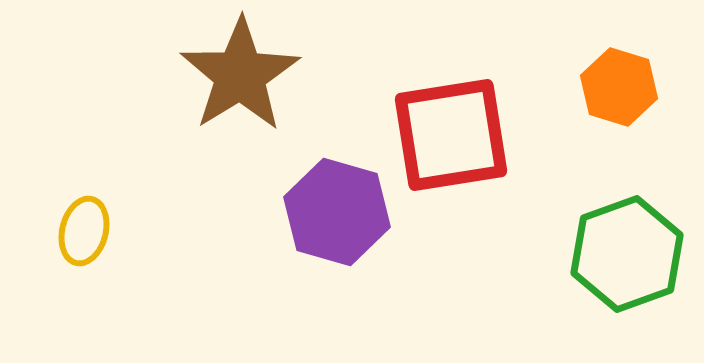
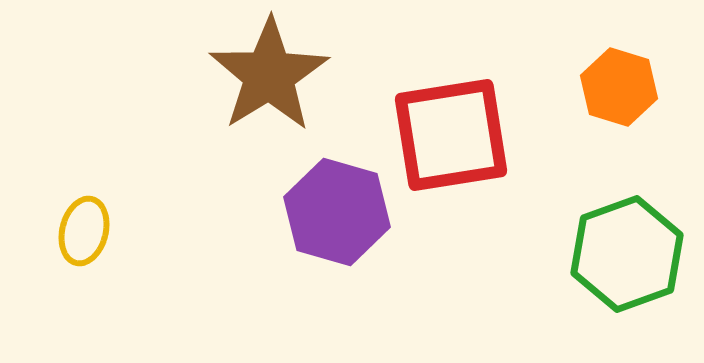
brown star: moved 29 px right
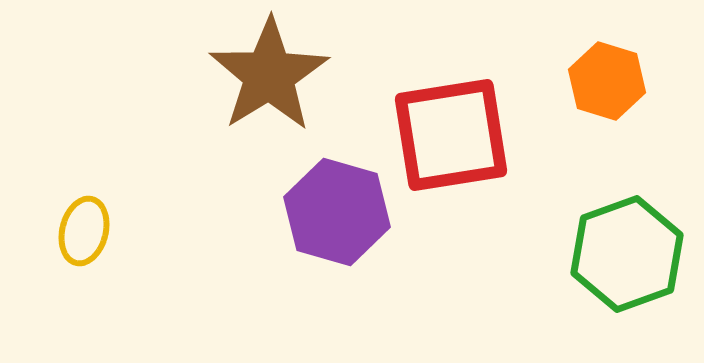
orange hexagon: moved 12 px left, 6 px up
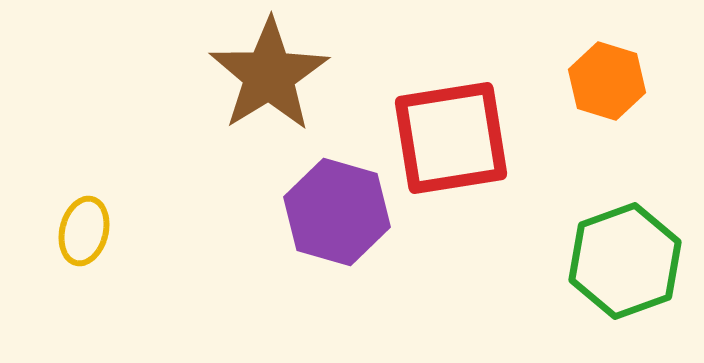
red square: moved 3 px down
green hexagon: moved 2 px left, 7 px down
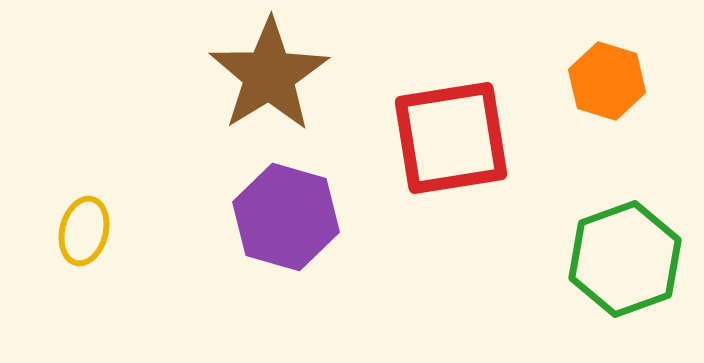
purple hexagon: moved 51 px left, 5 px down
green hexagon: moved 2 px up
